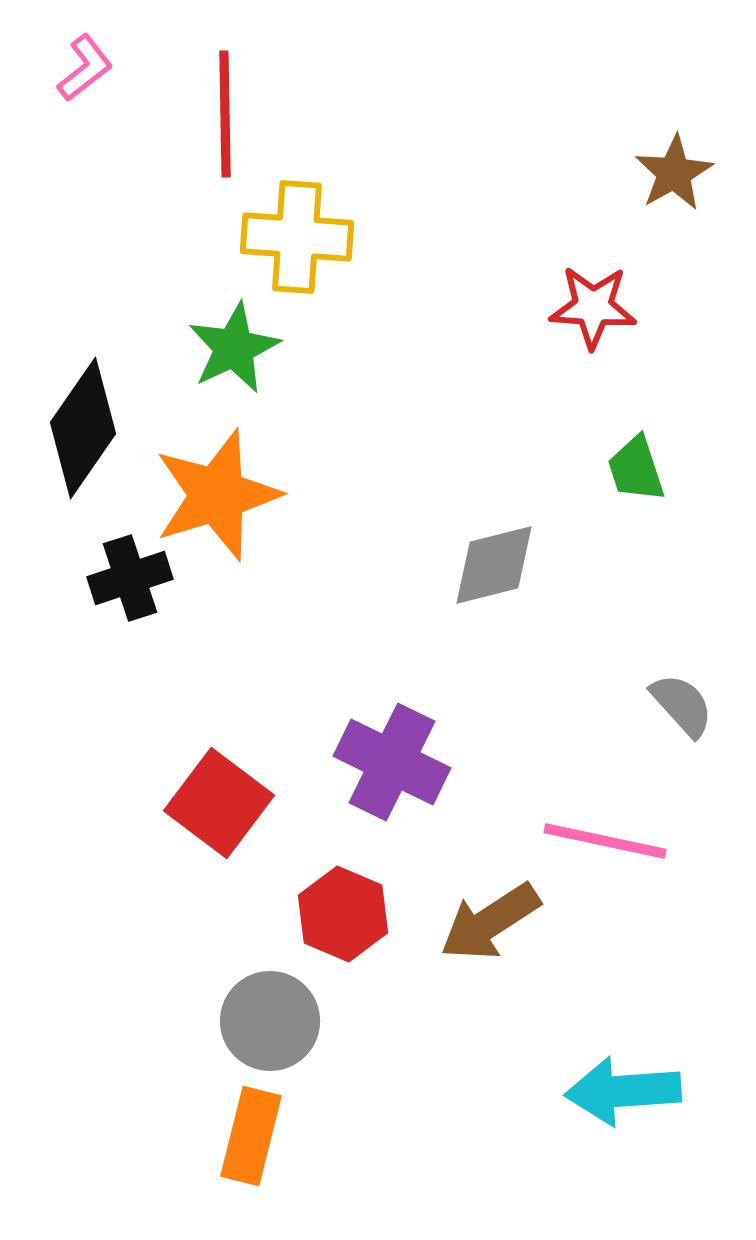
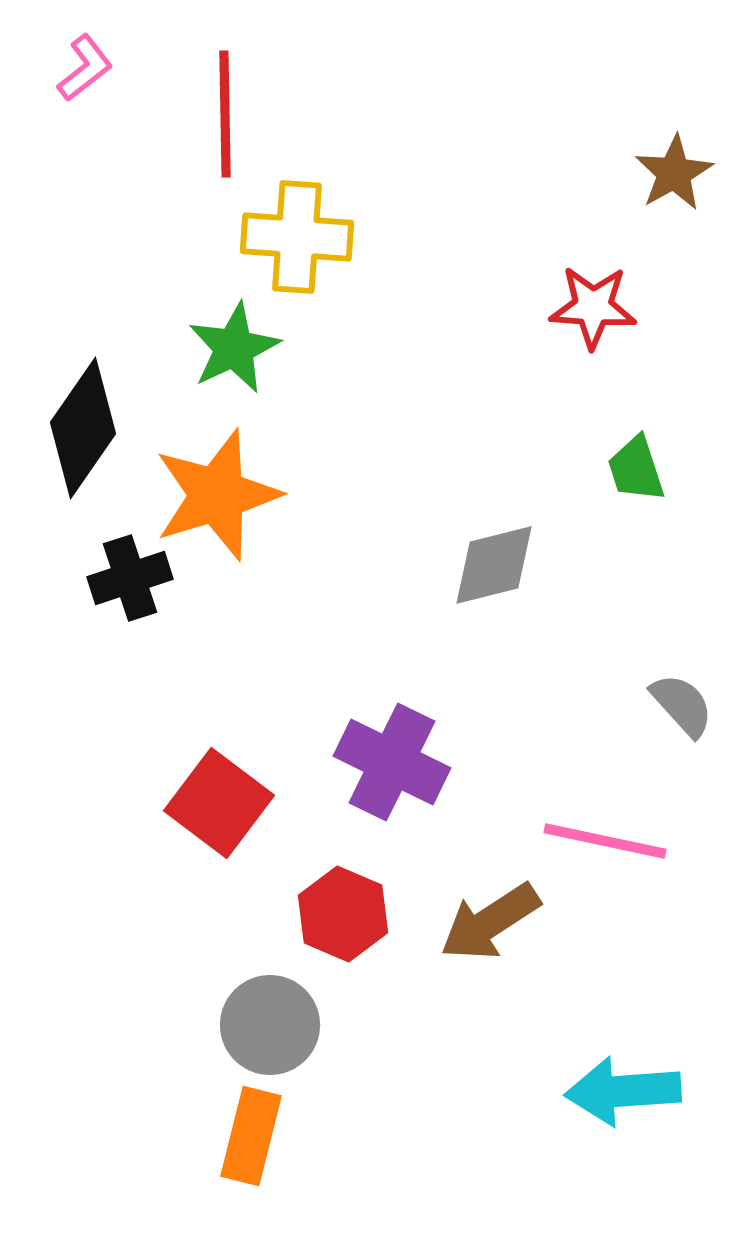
gray circle: moved 4 px down
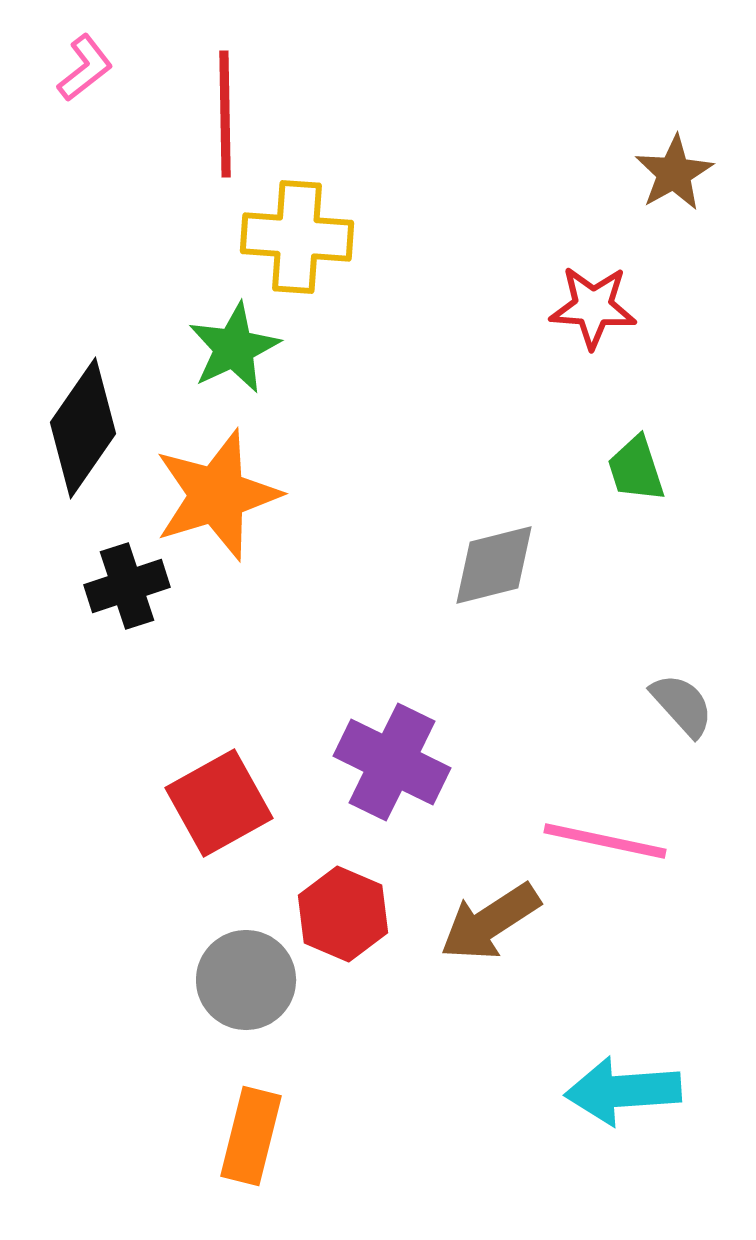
black cross: moved 3 px left, 8 px down
red square: rotated 24 degrees clockwise
gray circle: moved 24 px left, 45 px up
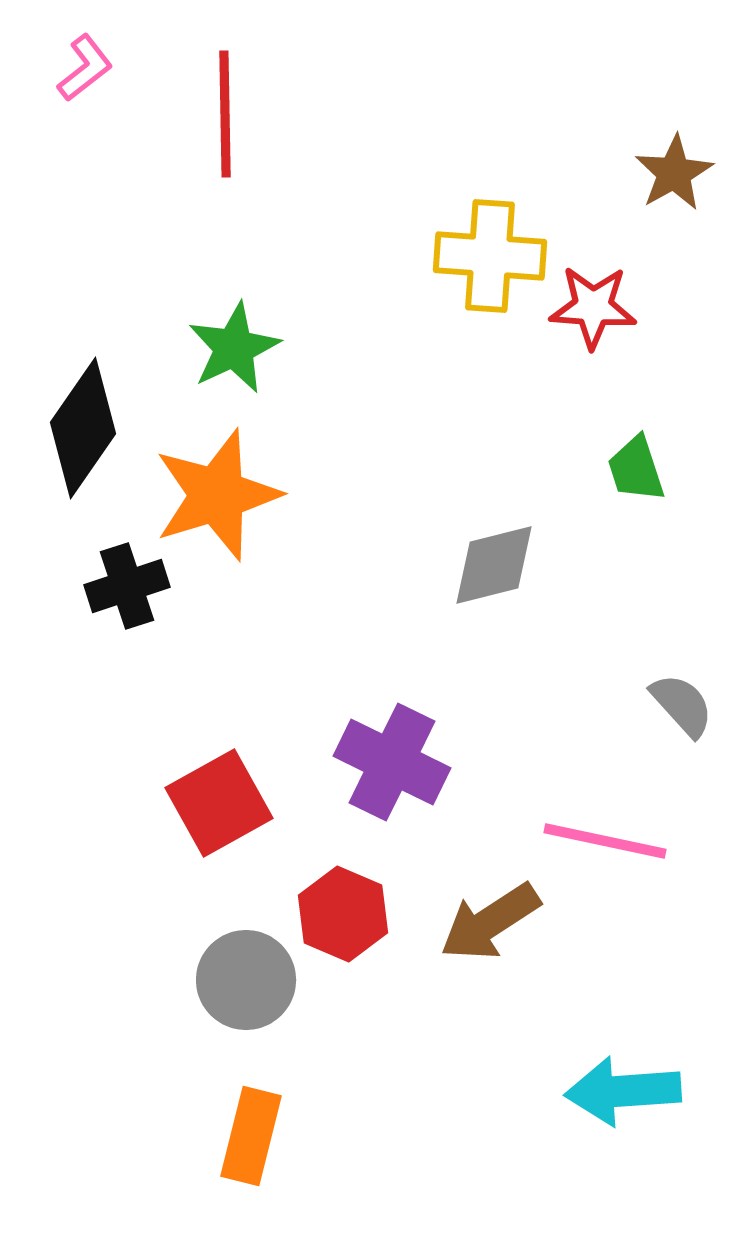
yellow cross: moved 193 px right, 19 px down
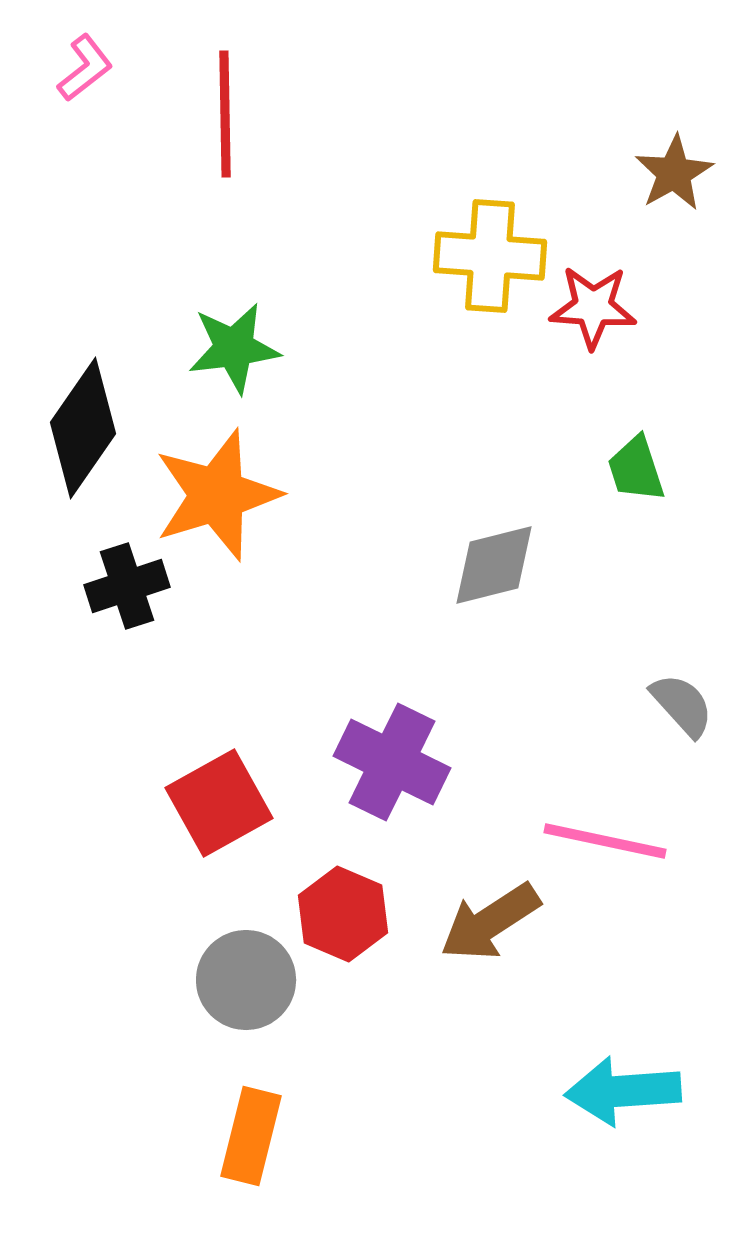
green star: rotated 18 degrees clockwise
